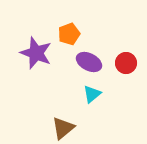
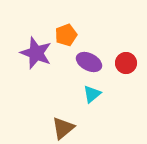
orange pentagon: moved 3 px left, 1 px down
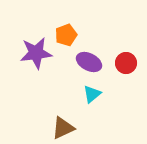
purple star: rotated 28 degrees counterclockwise
brown triangle: rotated 15 degrees clockwise
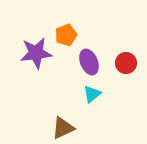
purple ellipse: rotated 40 degrees clockwise
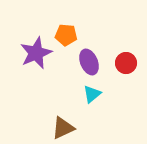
orange pentagon: rotated 25 degrees clockwise
purple star: rotated 16 degrees counterclockwise
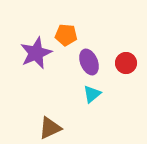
brown triangle: moved 13 px left
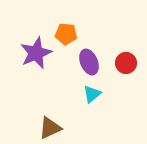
orange pentagon: moved 1 px up
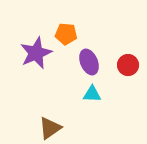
red circle: moved 2 px right, 2 px down
cyan triangle: rotated 42 degrees clockwise
brown triangle: rotated 10 degrees counterclockwise
